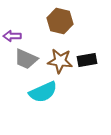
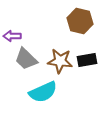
brown hexagon: moved 20 px right
gray trapezoid: rotated 20 degrees clockwise
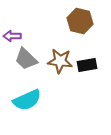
black rectangle: moved 5 px down
cyan semicircle: moved 16 px left, 8 px down
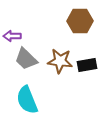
brown hexagon: rotated 15 degrees counterclockwise
cyan semicircle: rotated 92 degrees clockwise
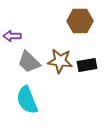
gray trapezoid: moved 3 px right, 3 px down
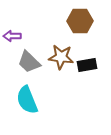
brown star: moved 1 px right, 4 px up
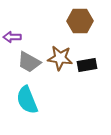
purple arrow: moved 1 px down
brown star: moved 1 px left, 1 px down
gray trapezoid: rotated 15 degrees counterclockwise
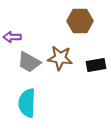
black rectangle: moved 9 px right
cyan semicircle: moved 3 px down; rotated 24 degrees clockwise
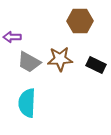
brown star: moved 1 px down; rotated 10 degrees counterclockwise
black rectangle: rotated 36 degrees clockwise
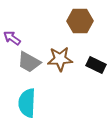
purple arrow: moved 1 px down; rotated 36 degrees clockwise
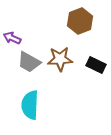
brown hexagon: rotated 20 degrees counterclockwise
purple arrow: rotated 12 degrees counterclockwise
cyan semicircle: moved 3 px right, 2 px down
